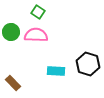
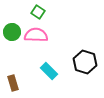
green circle: moved 1 px right
black hexagon: moved 3 px left, 2 px up
cyan rectangle: moved 7 px left; rotated 42 degrees clockwise
brown rectangle: rotated 28 degrees clockwise
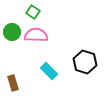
green square: moved 5 px left
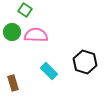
green square: moved 8 px left, 2 px up
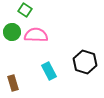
cyan rectangle: rotated 18 degrees clockwise
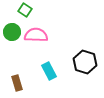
brown rectangle: moved 4 px right
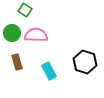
green circle: moved 1 px down
brown rectangle: moved 21 px up
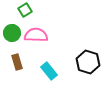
green square: rotated 24 degrees clockwise
black hexagon: moved 3 px right
cyan rectangle: rotated 12 degrees counterclockwise
